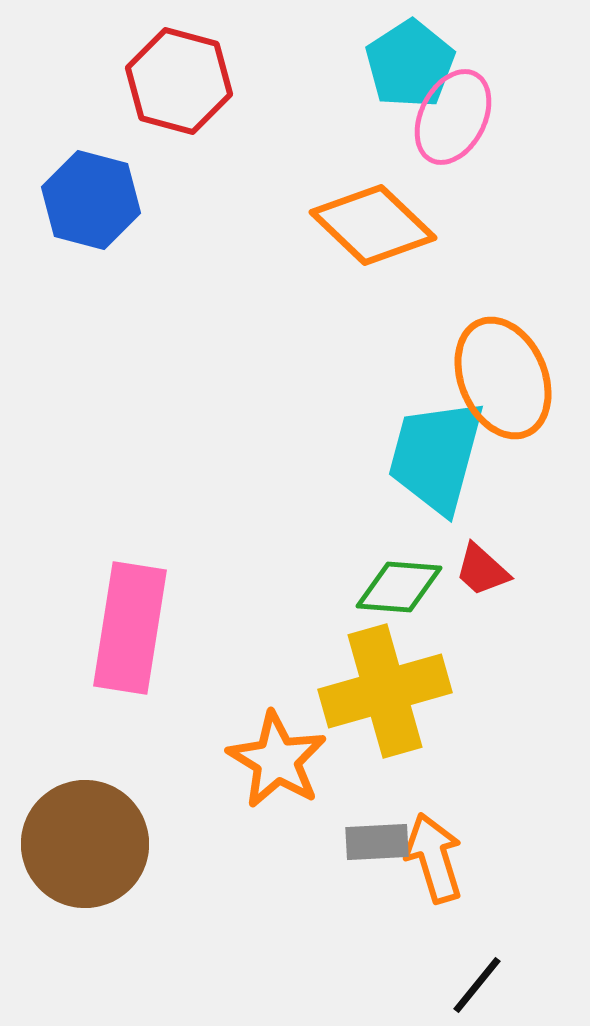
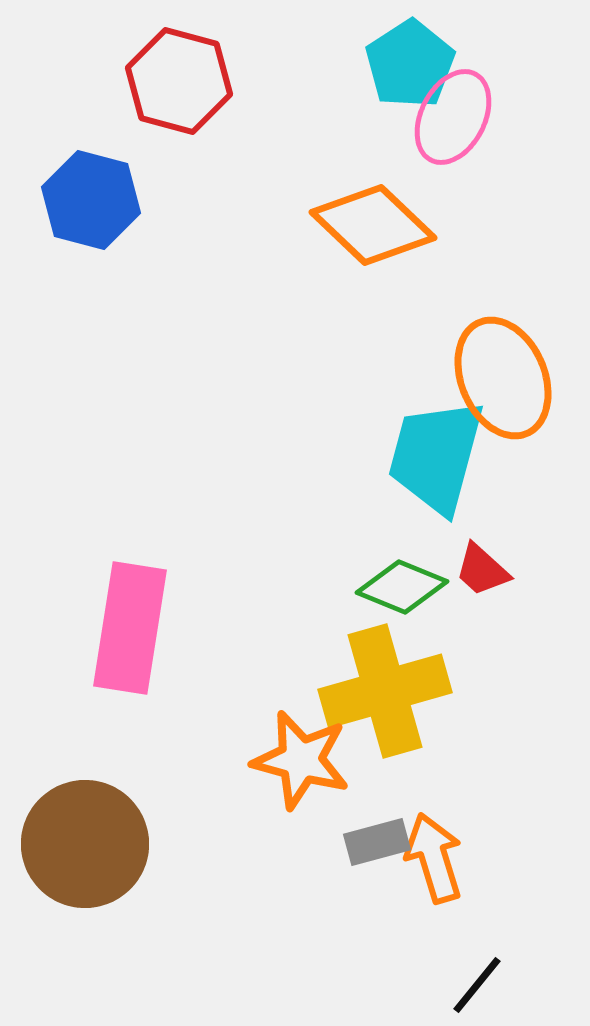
green diamond: moved 3 px right; rotated 18 degrees clockwise
orange star: moved 24 px right; rotated 16 degrees counterclockwise
gray rectangle: rotated 12 degrees counterclockwise
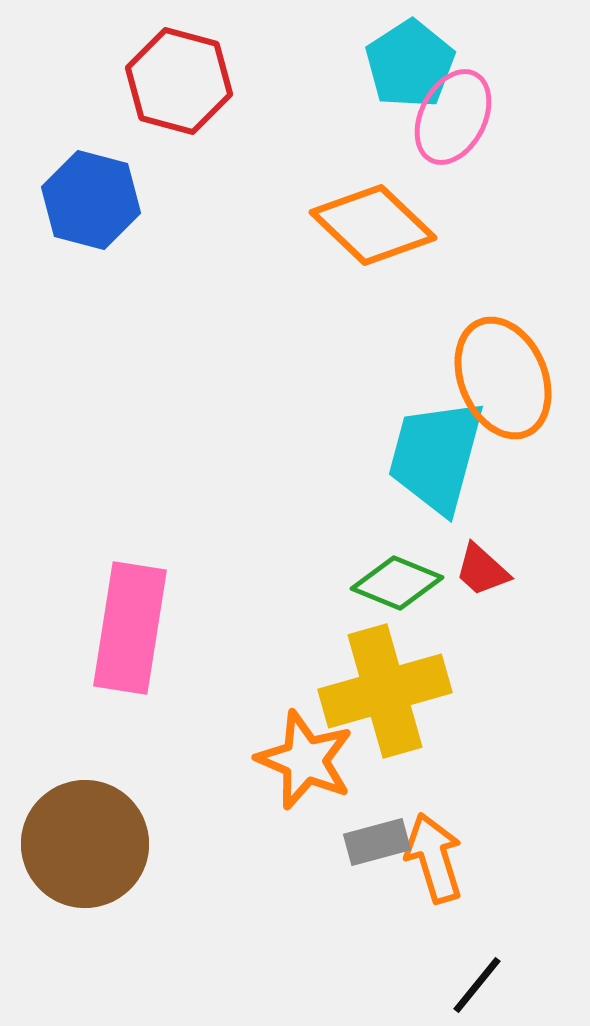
green diamond: moved 5 px left, 4 px up
orange star: moved 4 px right; rotated 8 degrees clockwise
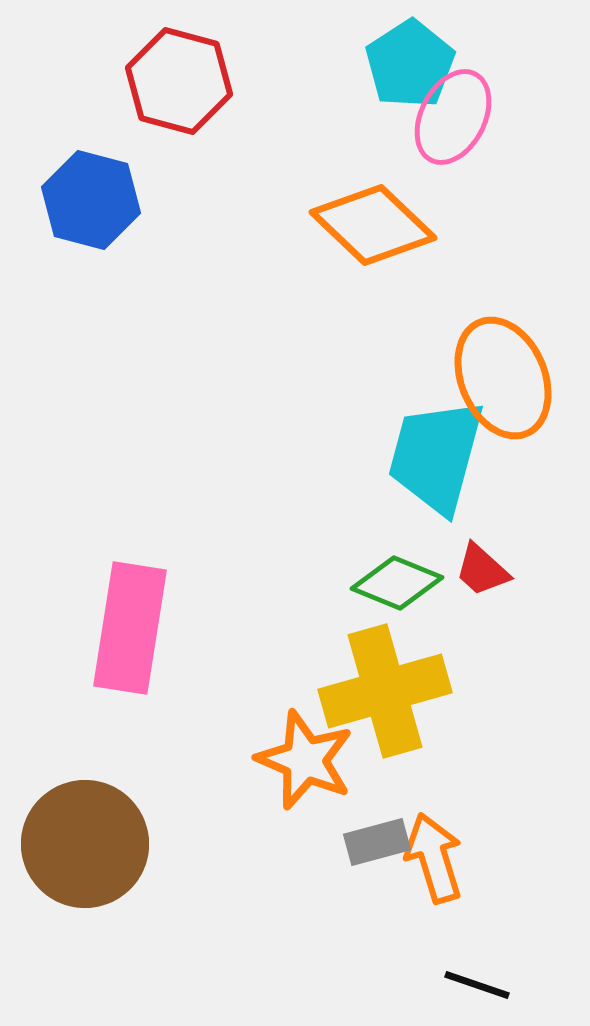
black line: rotated 70 degrees clockwise
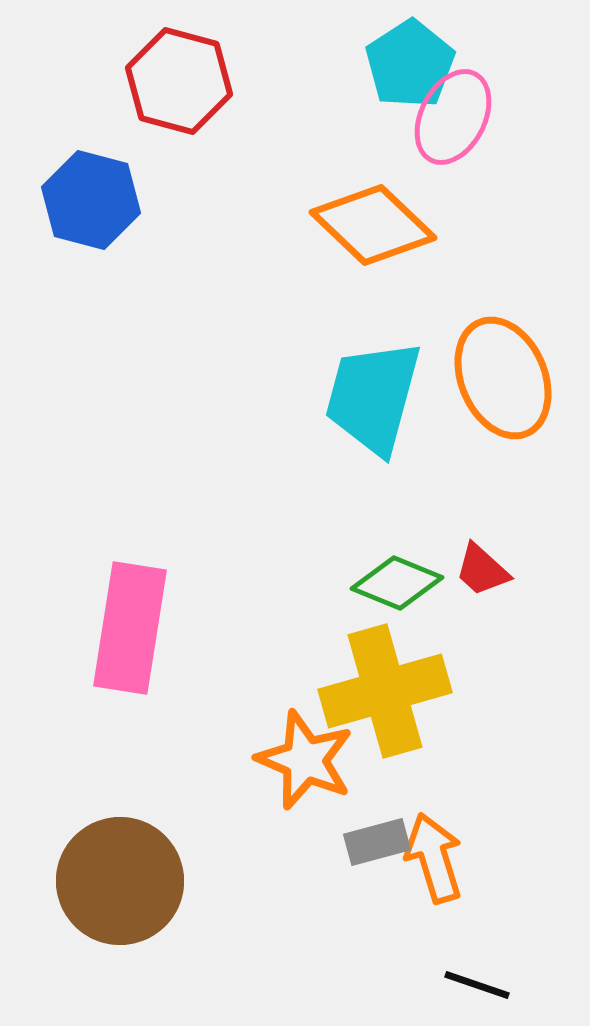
cyan trapezoid: moved 63 px left, 59 px up
brown circle: moved 35 px right, 37 px down
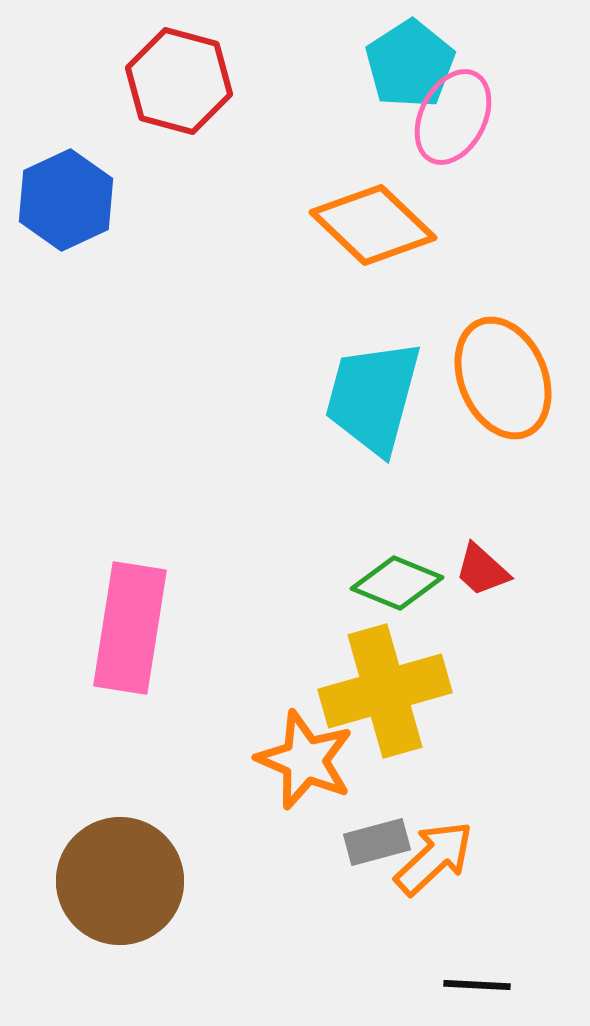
blue hexagon: moved 25 px left; rotated 20 degrees clockwise
orange arrow: rotated 64 degrees clockwise
black line: rotated 16 degrees counterclockwise
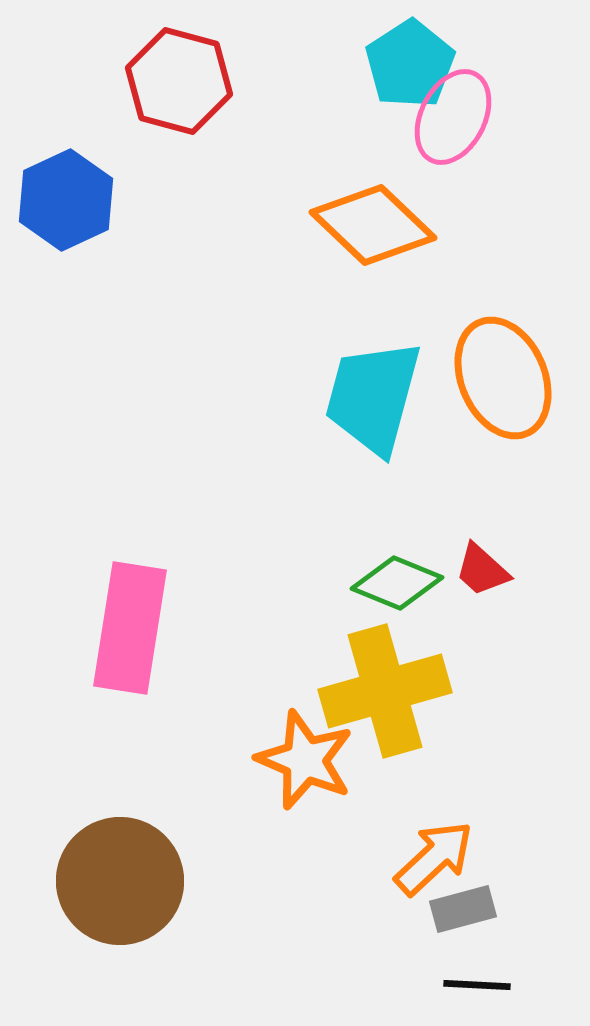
gray rectangle: moved 86 px right, 67 px down
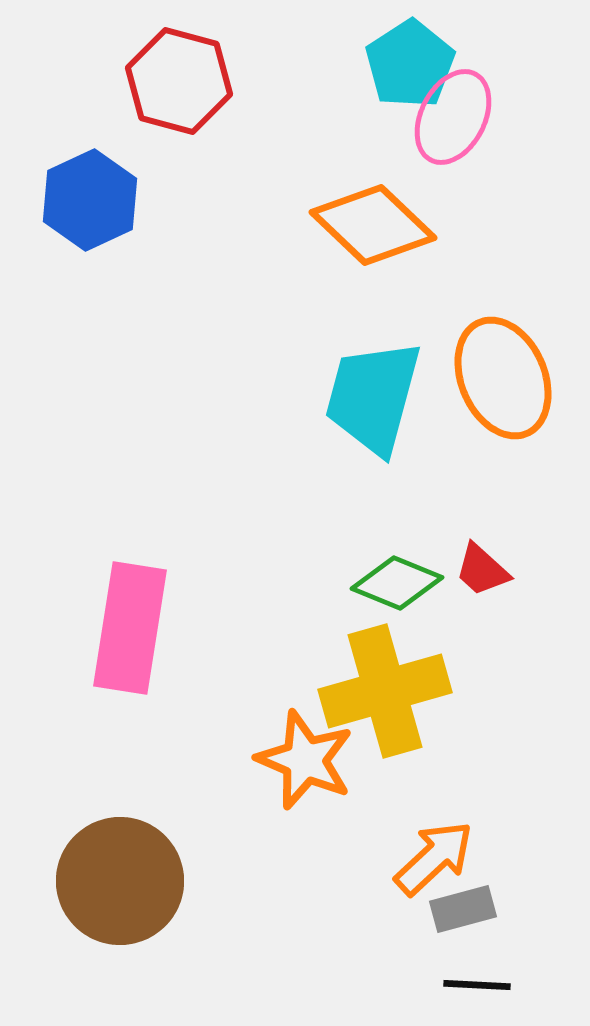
blue hexagon: moved 24 px right
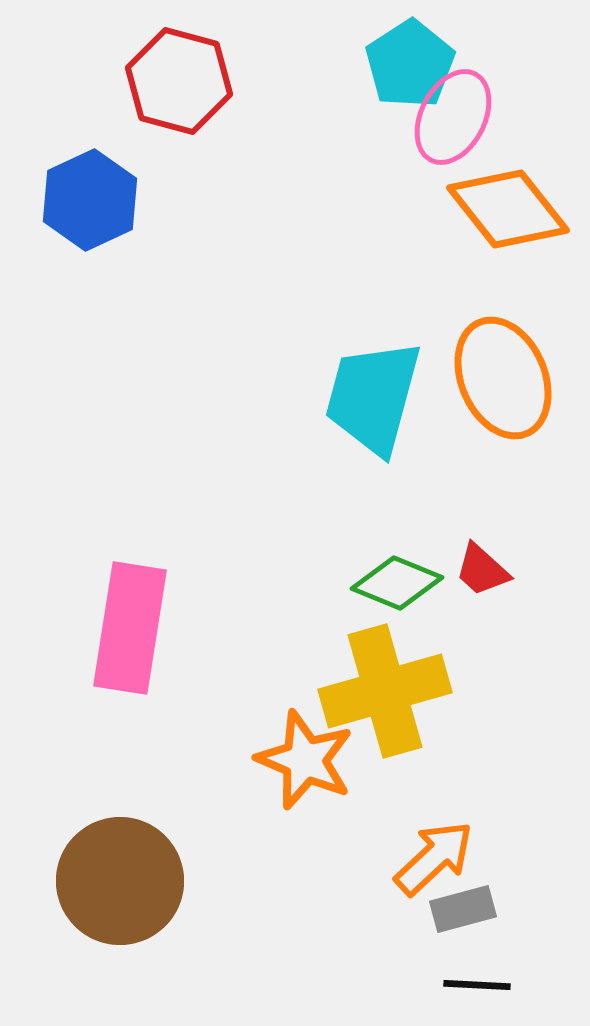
orange diamond: moved 135 px right, 16 px up; rotated 8 degrees clockwise
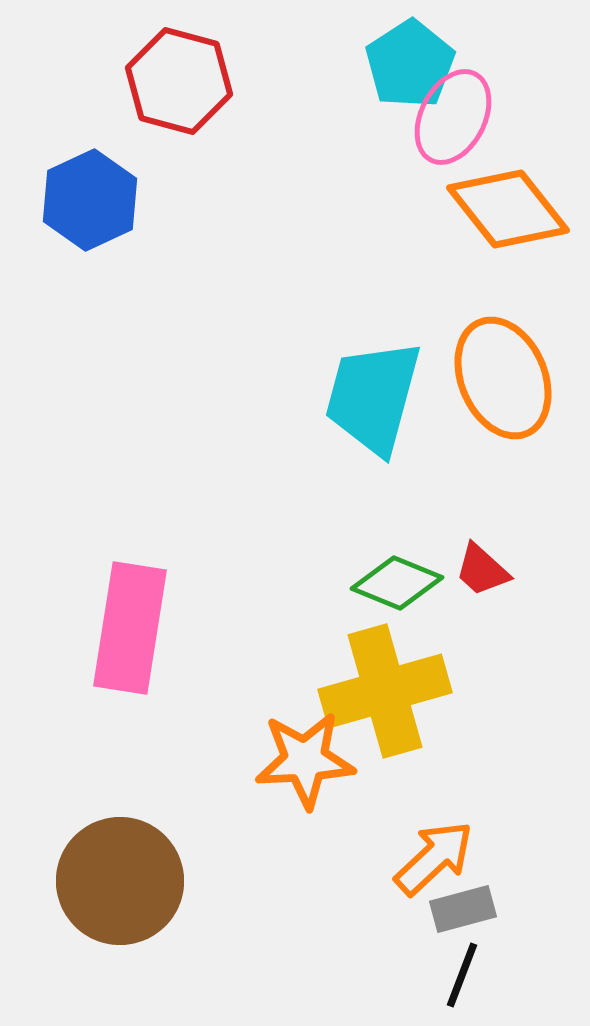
orange star: rotated 26 degrees counterclockwise
black line: moved 15 px left, 10 px up; rotated 72 degrees counterclockwise
